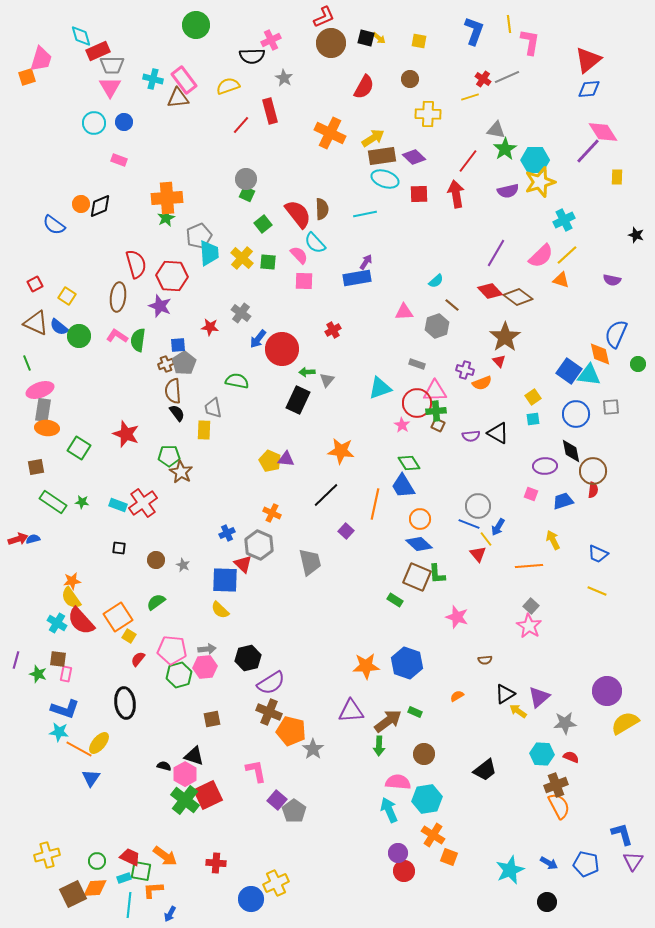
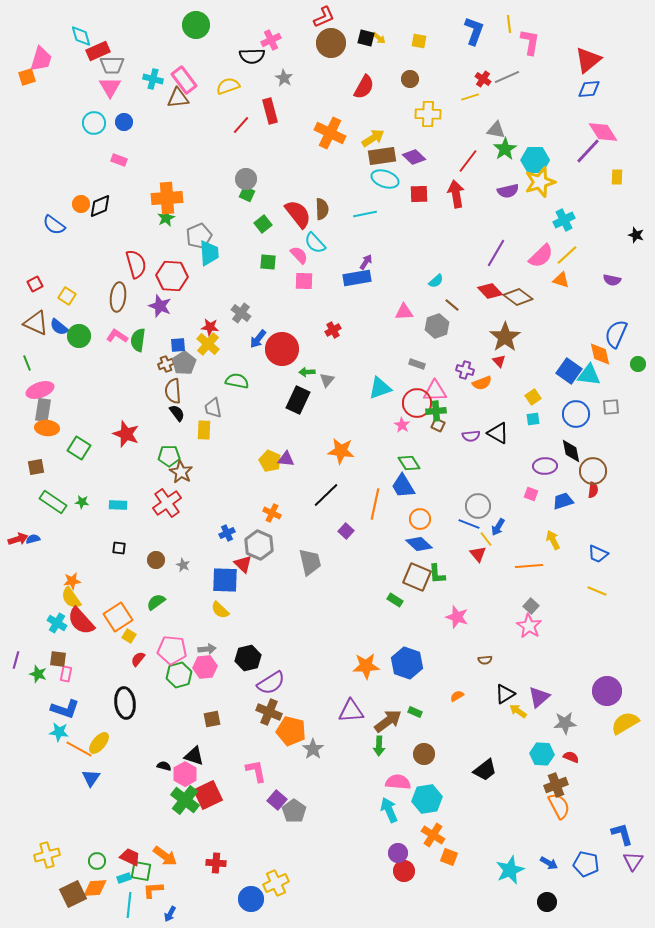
yellow cross at (242, 258): moved 34 px left, 86 px down
red cross at (143, 503): moved 24 px right
cyan rectangle at (118, 505): rotated 18 degrees counterclockwise
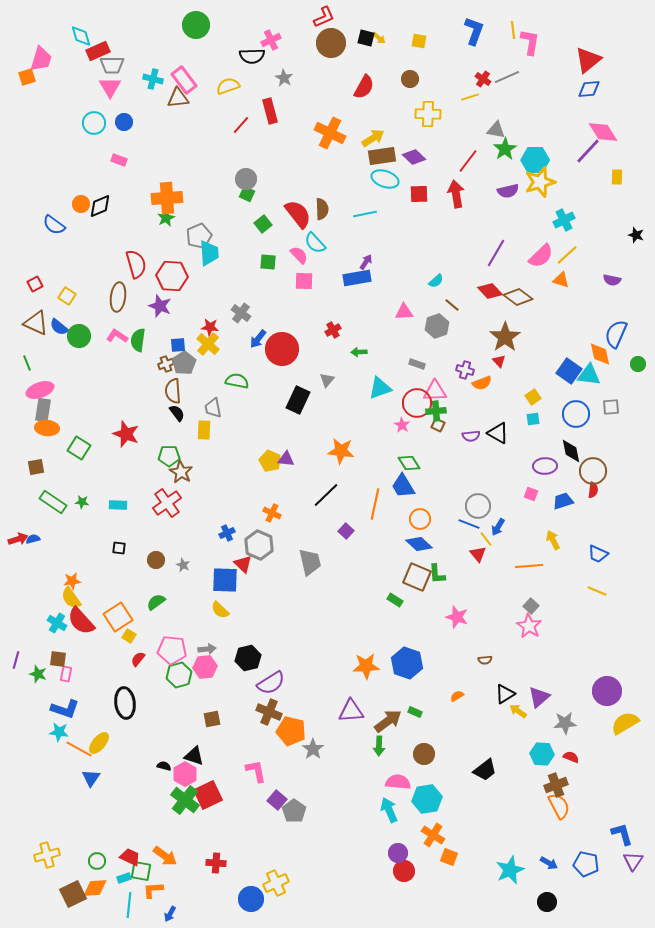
yellow line at (509, 24): moved 4 px right, 6 px down
green arrow at (307, 372): moved 52 px right, 20 px up
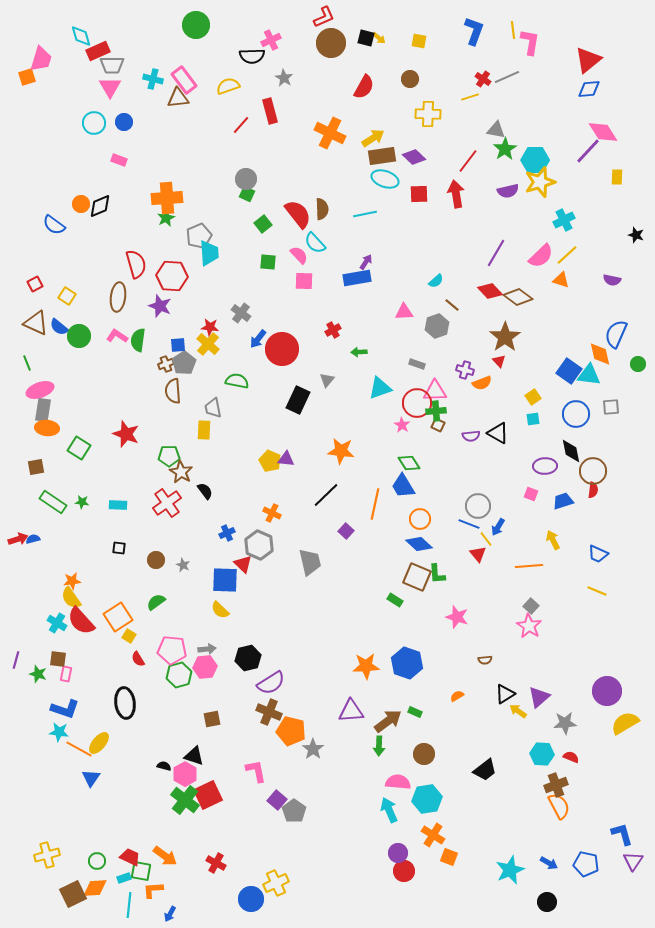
black semicircle at (177, 413): moved 28 px right, 78 px down
red semicircle at (138, 659): rotated 70 degrees counterclockwise
red cross at (216, 863): rotated 24 degrees clockwise
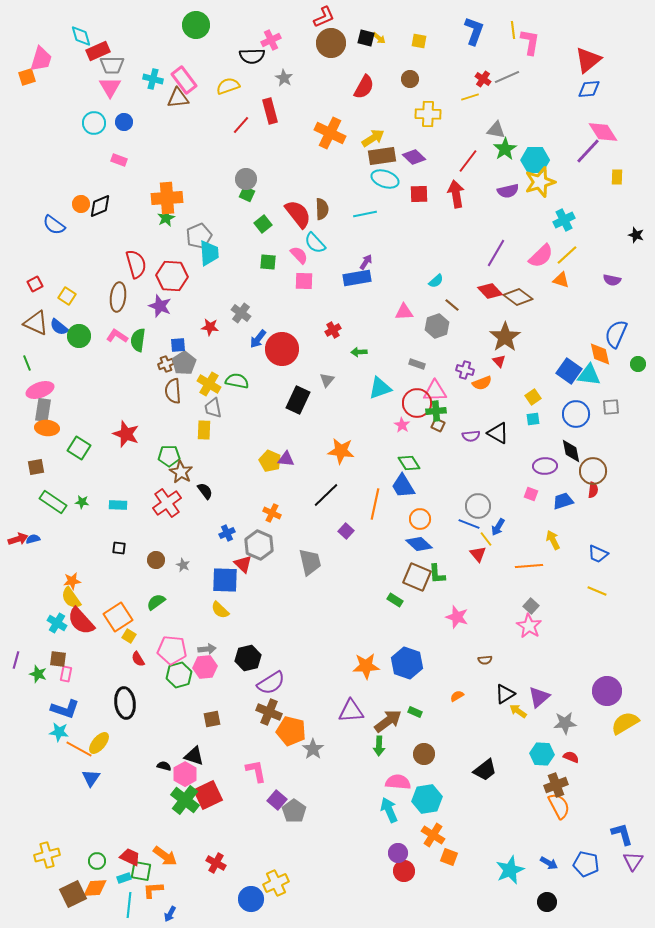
yellow cross at (208, 344): moved 1 px right, 40 px down; rotated 10 degrees counterclockwise
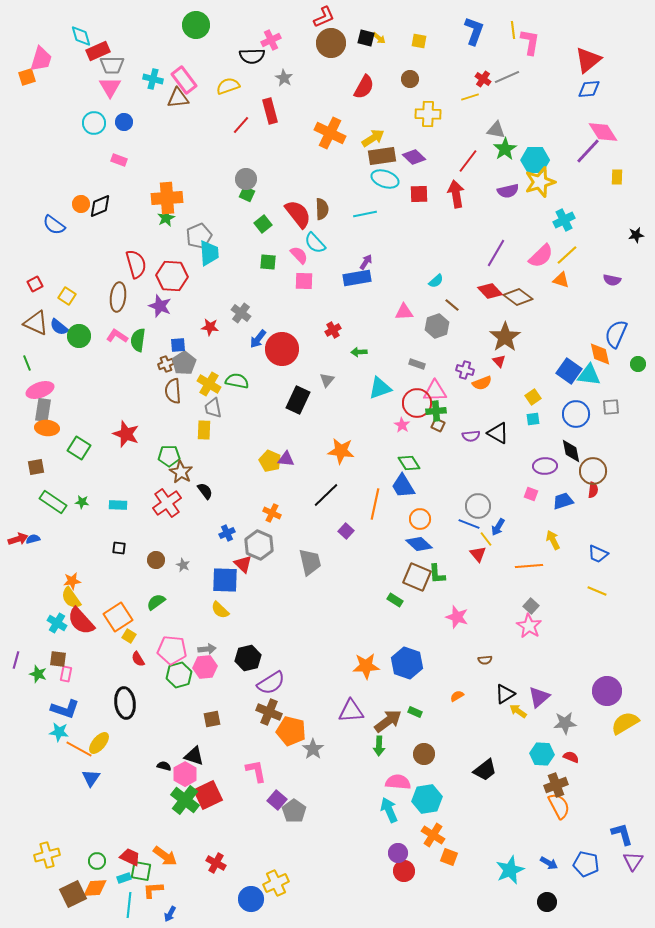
black star at (636, 235): rotated 28 degrees counterclockwise
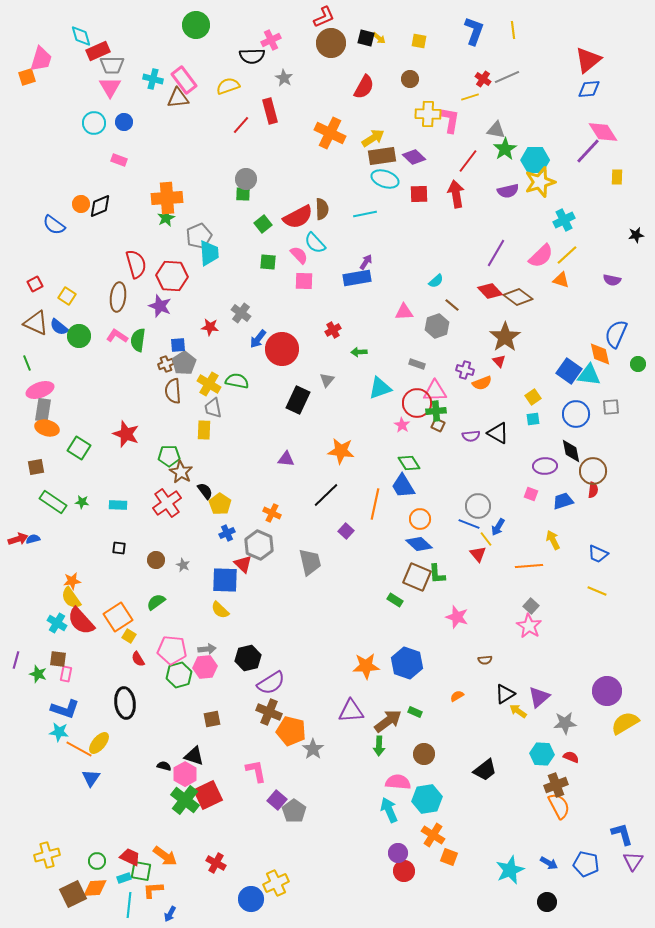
pink L-shape at (530, 42): moved 80 px left, 78 px down
green square at (247, 194): moved 4 px left; rotated 21 degrees counterclockwise
red semicircle at (298, 214): moved 3 px down; rotated 100 degrees clockwise
orange ellipse at (47, 428): rotated 10 degrees clockwise
yellow pentagon at (270, 461): moved 50 px left, 43 px down; rotated 10 degrees clockwise
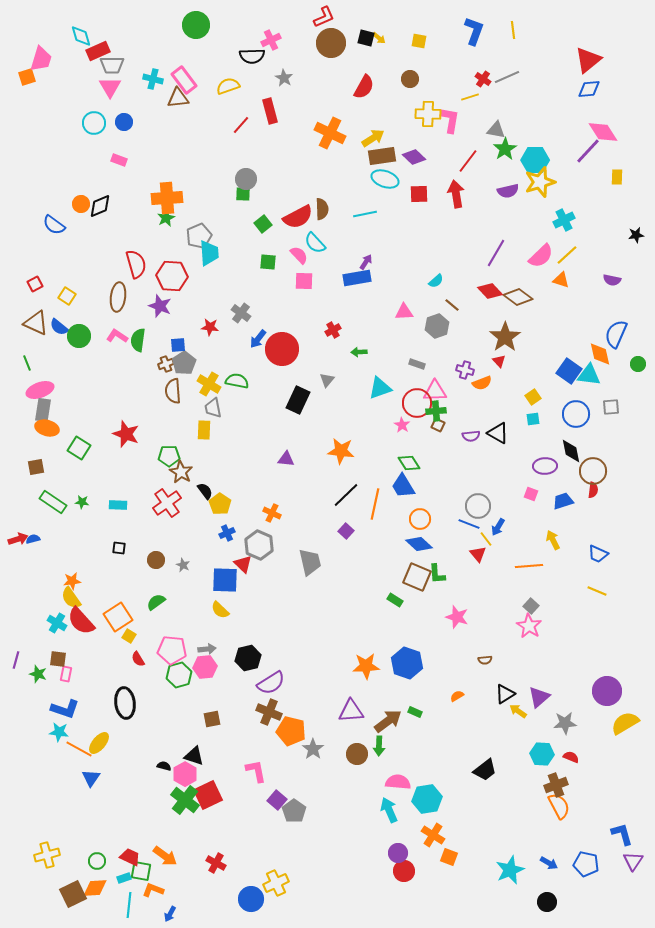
black line at (326, 495): moved 20 px right
brown circle at (424, 754): moved 67 px left
orange L-shape at (153, 890): rotated 25 degrees clockwise
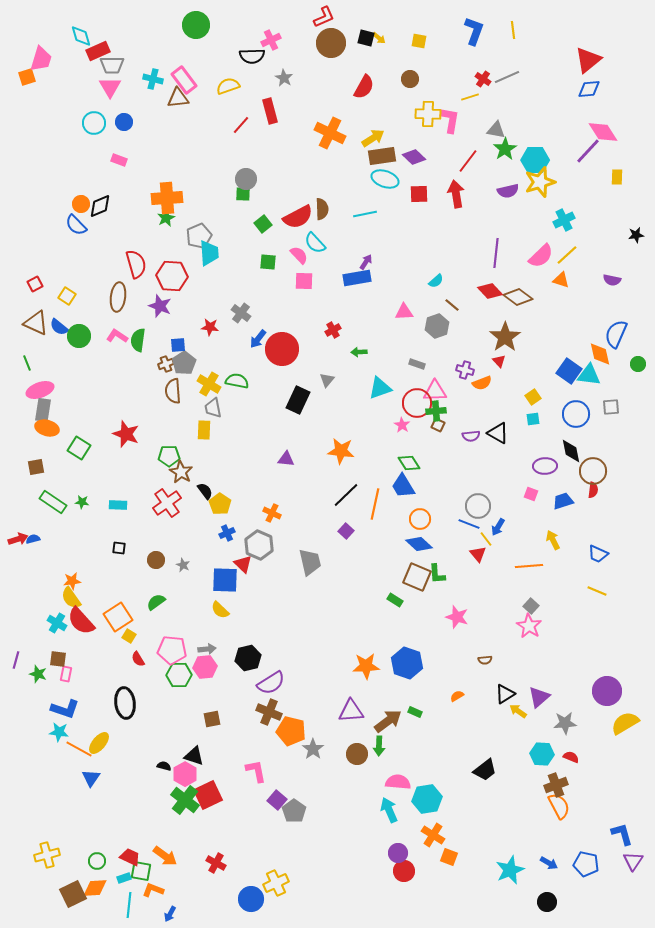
blue semicircle at (54, 225): moved 22 px right; rotated 10 degrees clockwise
purple line at (496, 253): rotated 24 degrees counterclockwise
green hexagon at (179, 675): rotated 15 degrees clockwise
